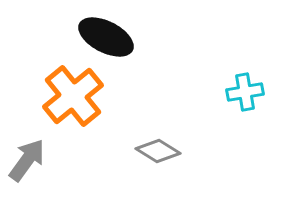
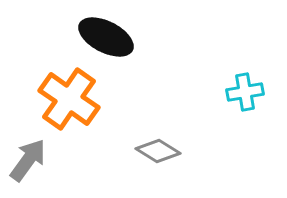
orange cross: moved 4 px left, 3 px down; rotated 16 degrees counterclockwise
gray arrow: moved 1 px right
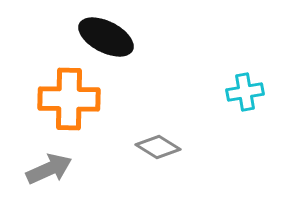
orange cross: rotated 34 degrees counterclockwise
gray diamond: moved 4 px up
gray arrow: moved 21 px right, 9 px down; rotated 30 degrees clockwise
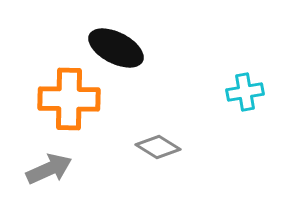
black ellipse: moved 10 px right, 11 px down
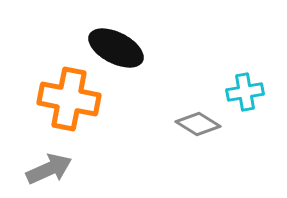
orange cross: rotated 10 degrees clockwise
gray diamond: moved 40 px right, 23 px up
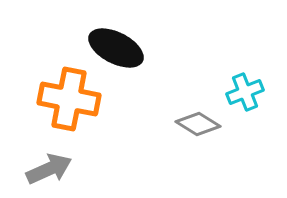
cyan cross: rotated 12 degrees counterclockwise
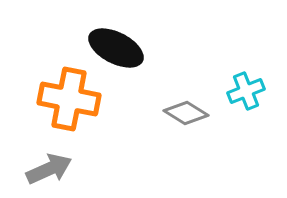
cyan cross: moved 1 px right, 1 px up
gray diamond: moved 12 px left, 11 px up
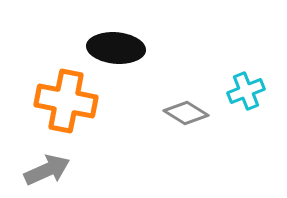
black ellipse: rotated 22 degrees counterclockwise
orange cross: moved 3 px left, 2 px down
gray arrow: moved 2 px left, 1 px down
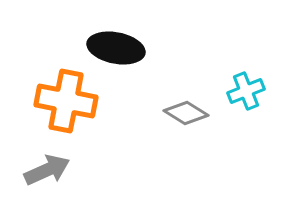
black ellipse: rotated 6 degrees clockwise
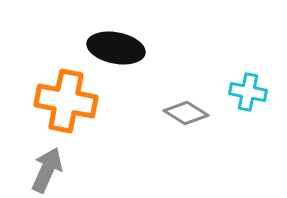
cyan cross: moved 2 px right, 1 px down; rotated 33 degrees clockwise
gray arrow: rotated 42 degrees counterclockwise
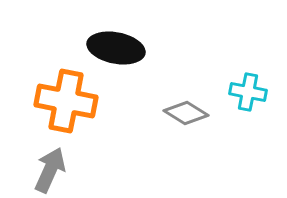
gray arrow: moved 3 px right
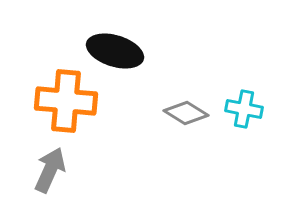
black ellipse: moved 1 px left, 3 px down; rotated 6 degrees clockwise
cyan cross: moved 4 px left, 17 px down
orange cross: rotated 6 degrees counterclockwise
